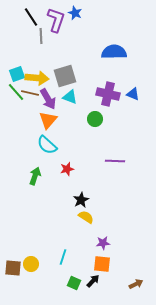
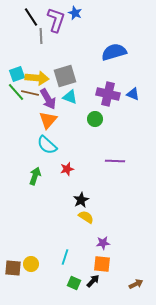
blue semicircle: rotated 15 degrees counterclockwise
cyan line: moved 2 px right
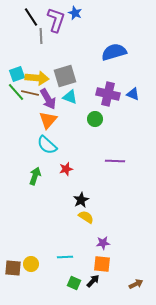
red star: moved 1 px left
cyan line: rotated 70 degrees clockwise
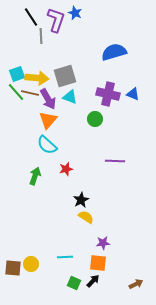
orange square: moved 4 px left, 1 px up
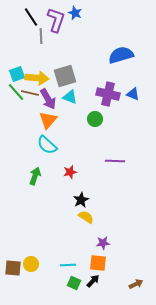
blue semicircle: moved 7 px right, 3 px down
red star: moved 4 px right, 3 px down
cyan line: moved 3 px right, 8 px down
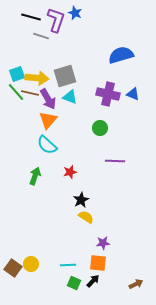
black line: rotated 42 degrees counterclockwise
gray line: rotated 70 degrees counterclockwise
green circle: moved 5 px right, 9 px down
brown square: rotated 30 degrees clockwise
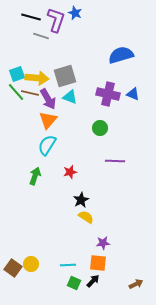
cyan semicircle: rotated 80 degrees clockwise
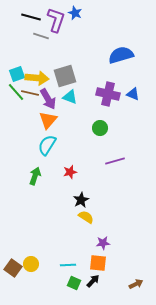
purple line: rotated 18 degrees counterclockwise
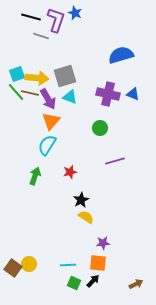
orange triangle: moved 3 px right, 1 px down
yellow circle: moved 2 px left
